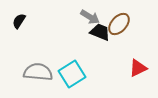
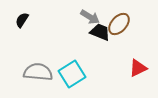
black semicircle: moved 3 px right, 1 px up
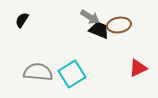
brown ellipse: moved 1 px down; rotated 40 degrees clockwise
black trapezoid: moved 1 px left, 2 px up
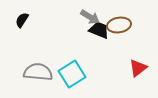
red triangle: rotated 12 degrees counterclockwise
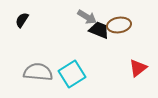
gray arrow: moved 3 px left
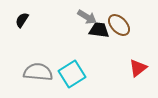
brown ellipse: rotated 55 degrees clockwise
black trapezoid: rotated 15 degrees counterclockwise
